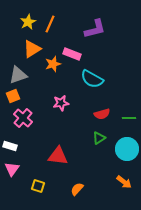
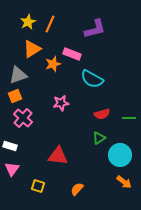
orange square: moved 2 px right
cyan circle: moved 7 px left, 6 px down
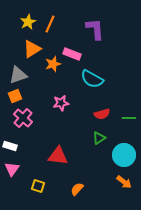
purple L-shape: rotated 80 degrees counterclockwise
cyan circle: moved 4 px right
